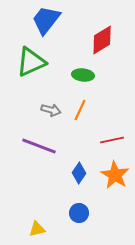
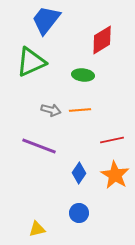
orange line: rotated 60 degrees clockwise
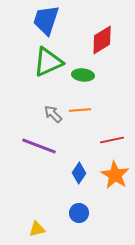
blue trapezoid: rotated 20 degrees counterclockwise
green triangle: moved 17 px right
gray arrow: moved 2 px right, 4 px down; rotated 150 degrees counterclockwise
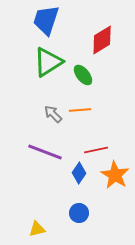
green triangle: rotated 8 degrees counterclockwise
green ellipse: rotated 45 degrees clockwise
red line: moved 16 px left, 10 px down
purple line: moved 6 px right, 6 px down
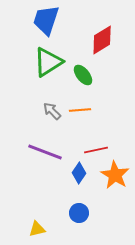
gray arrow: moved 1 px left, 3 px up
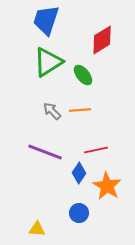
orange star: moved 8 px left, 11 px down
yellow triangle: rotated 18 degrees clockwise
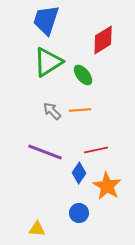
red diamond: moved 1 px right
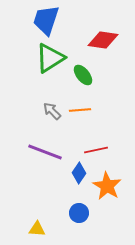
red diamond: rotated 40 degrees clockwise
green triangle: moved 2 px right, 4 px up
